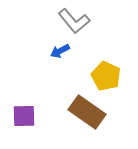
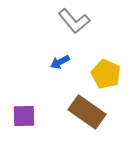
blue arrow: moved 11 px down
yellow pentagon: moved 2 px up
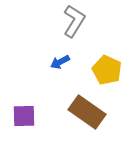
gray L-shape: rotated 108 degrees counterclockwise
yellow pentagon: moved 1 px right, 4 px up
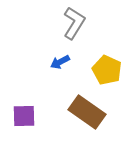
gray L-shape: moved 2 px down
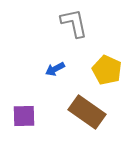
gray L-shape: rotated 44 degrees counterclockwise
blue arrow: moved 5 px left, 7 px down
